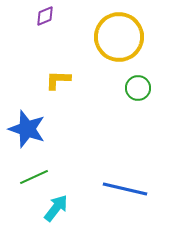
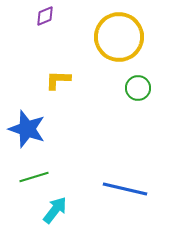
green line: rotated 8 degrees clockwise
cyan arrow: moved 1 px left, 2 px down
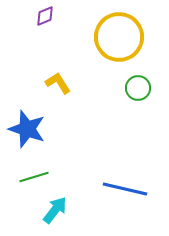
yellow L-shape: moved 3 px down; rotated 56 degrees clockwise
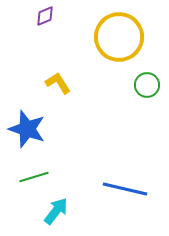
green circle: moved 9 px right, 3 px up
cyan arrow: moved 1 px right, 1 px down
